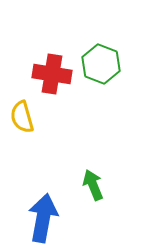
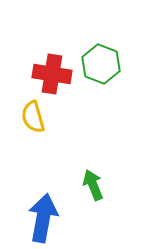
yellow semicircle: moved 11 px right
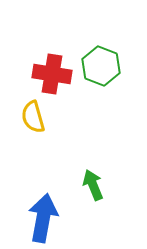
green hexagon: moved 2 px down
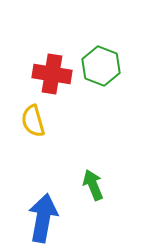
yellow semicircle: moved 4 px down
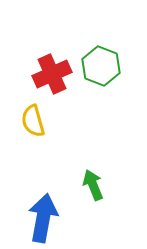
red cross: rotated 33 degrees counterclockwise
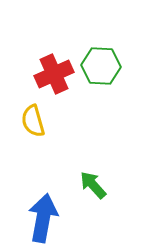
green hexagon: rotated 18 degrees counterclockwise
red cross: moved 2 px right
green arrow: rotated 20 degrees counterclockwise
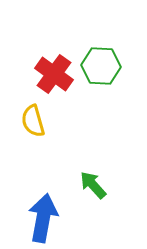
red cross: rotated 30 degrees counterclockwise
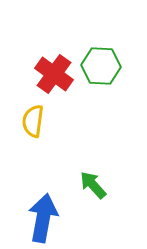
yellow semicircle: rotated 24 degrees clockwise
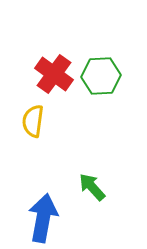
green hexagon: moved 10 px down; rotated 6 degrees counterclockwise
green arrow: moved 1 px left, 2 px down
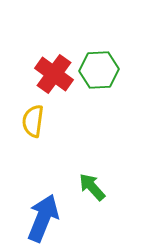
green hexagon: moved 2 px left, 6 px up
blue arrow: rotated 12 degrees clockwise
